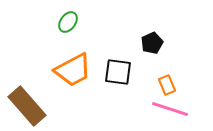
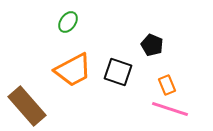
black pentagon: moved 2 px down; rotated 25 degrees counterclockwise
black square: rotated 12 degrees clockwise
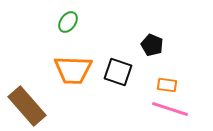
orange trapezoid: rotated 30 degrees clockwise
orange rectangle: rotated 60 degrees counterclockwise
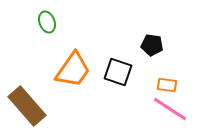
green ellipse: moved 21 px left; rotated 55 degrees counterclockwise
black pentagon: rotated 15 degrees counterclockwise
orange trapezoid: rotated 57 degrees counterclockwise
pink line: rotated 15 degrees clockwise
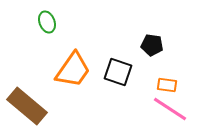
brown rectangle: rotated 9 degrees counterclockwise
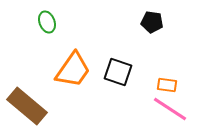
black pentagon: moved 23 px up
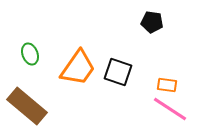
green ellipse: moved 17 px left, 32 px down
orange trapezoid: moved 5 px right, 2 px up
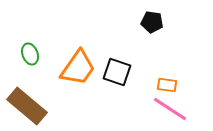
black square: moved 1 px left
